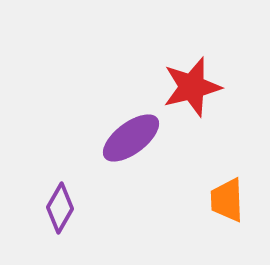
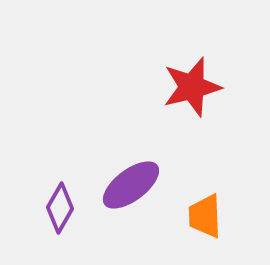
purple ellipse: moved 47 px down
orange trapezoid: moved 22 px left, 16 px down
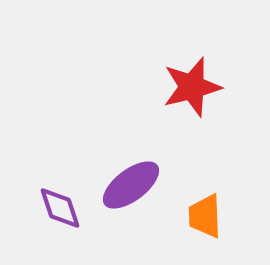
purple diamond: rotated 48 degrees counterclockwise
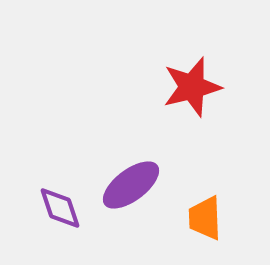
orange trapezoid: moved 2 px down
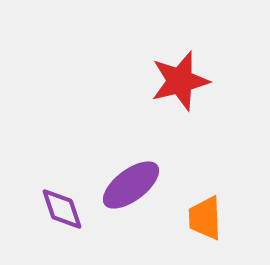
red star: moved 12 px left, 6 px up
purple diamond: moved 2 px right, 1 px down
